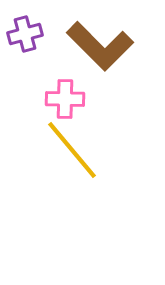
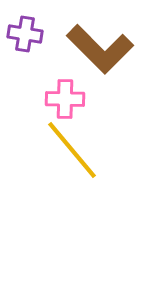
purple cross: rotated 24 degrees clockwise
brown L-shape: moved 3 px down
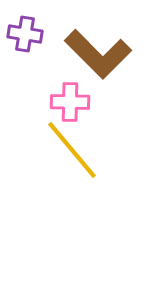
brown L-shape: moved 2 px left, 5 px down
pink cross: moved 5 px right, 3 px down
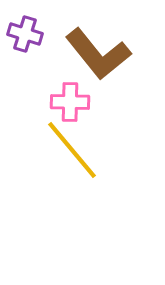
purple cross: rotated 8 degrees clockwise
brown L-shape: rotated 6 degrees clockwise
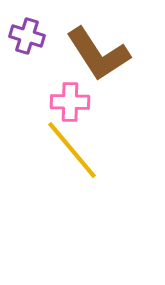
purple cross: moved 2 px right, 2 px down
brown L-shape: rotated 6 degrees clockwise
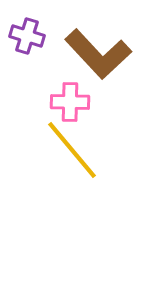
brown L-shape: rotated 10 degrees counterclockwise
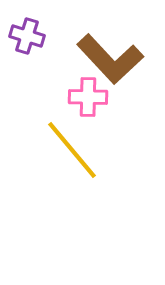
brown L-shape: moved 12 px right, 5 px down
pink cross: moved 18 px right, 5 px up
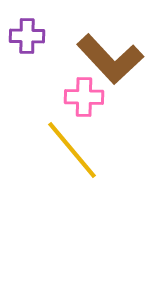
purple cross: rotated 16 degrees counterclockwise
pink cross: moved 4 px left
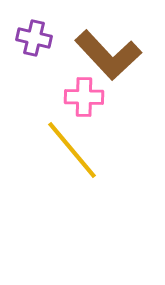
purple cross: moved 7 px right, 2 px down; rotated 12 degrees clockwise
brown L-shape: moved 2 px left, 4 px up
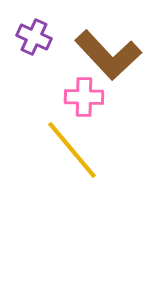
purple cross: moved 1 px up; rotated 12 degrees clockwise
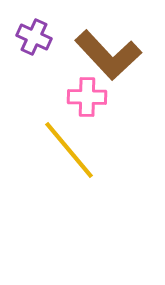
pink cross: moved 3 px right
yellow line: moved 3 px left
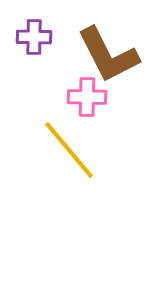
purple cross: rotated 24 degrees counterclockwise
brown L-shape: rotated 16 degrees clockwise
